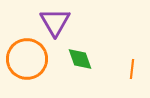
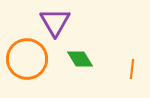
green diamond: rotated 12 degrees counterclockwise
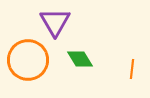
orange circle: moved 1 px right, 1 px down
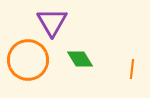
purple triangle: moved 3 px left
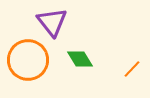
purple triangle: rotated 8 degrees counterclockwise
orange line: rotated 36 degrees clockwise
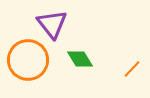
purple triangle: moved 2 px down
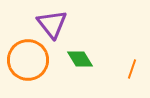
orange line: rotated 24 degrees counterclockwise
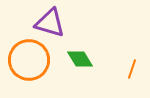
purple triangle: moved 2 px left, 1 px up; rotated 36 degrees counterclockwise
orange circle: moved 1 px right
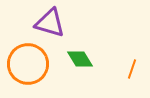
orange circle: moved 1 px left, 4 px down
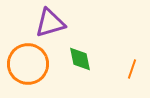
purple triangle: rotated 32 degrees counterclockwise
green diamond: rotated 20 degrees clockwise
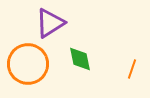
purple triangle: rotated 16 degrees counterclockwise
